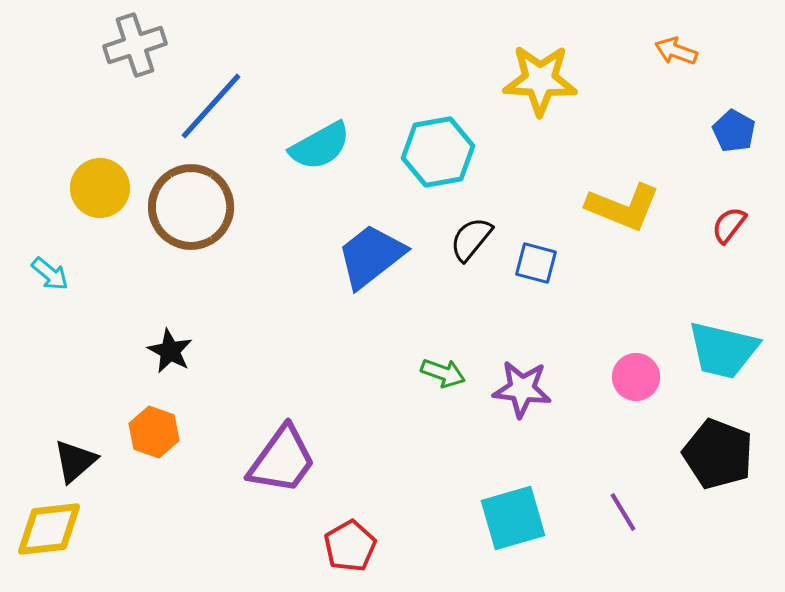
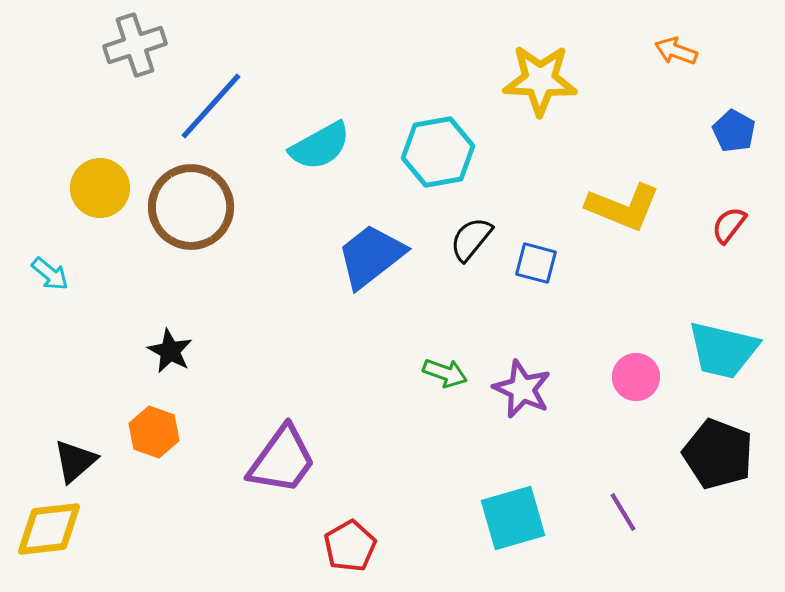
green arrow: moved 2 px right
purple star: rotated 18 degrees clockwise
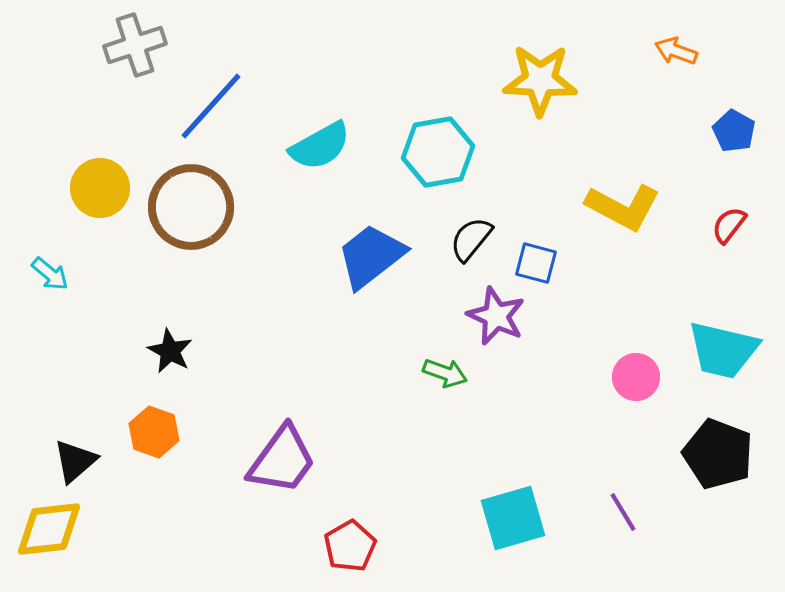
yellow L-shape: rotated 6 degrees clockwise
purple star: moved 26 px left, 73 px up
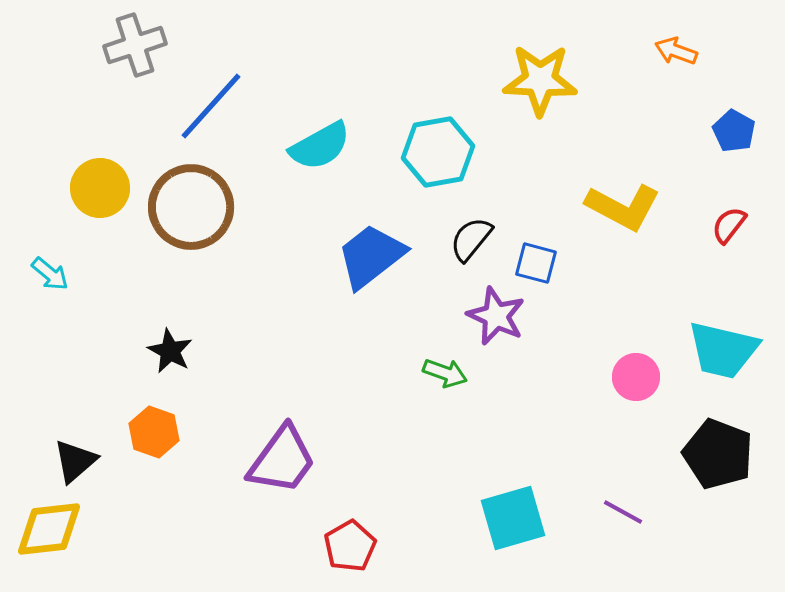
purple line: rotated 30 degrees counterclockwise
